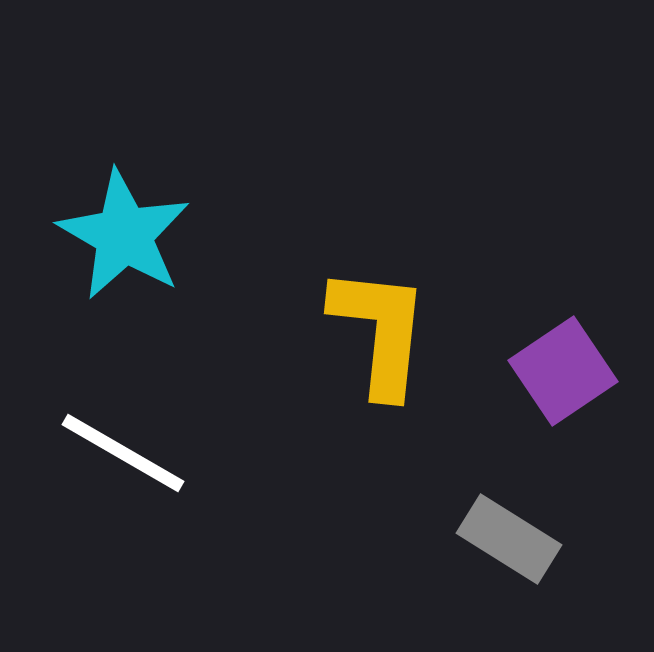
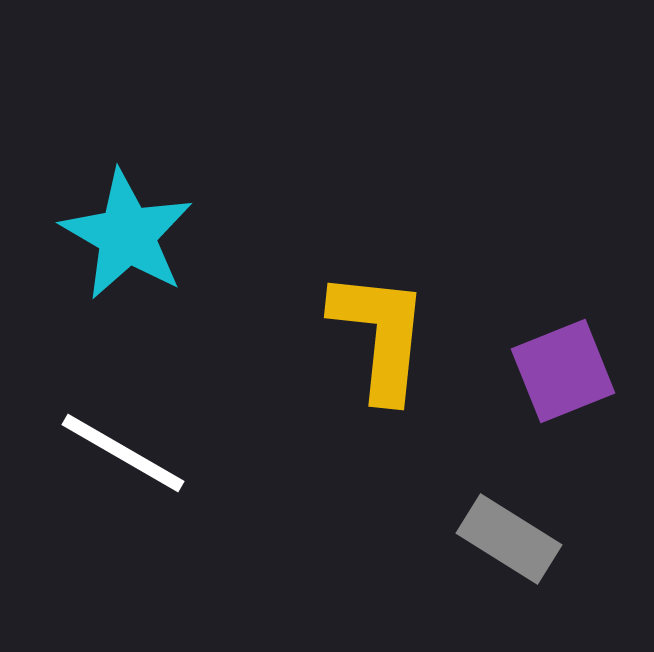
cyan star: moved 3 px right
yellow L-shape: moved 4 px down
purple square: rotated 12 degrees clockwise
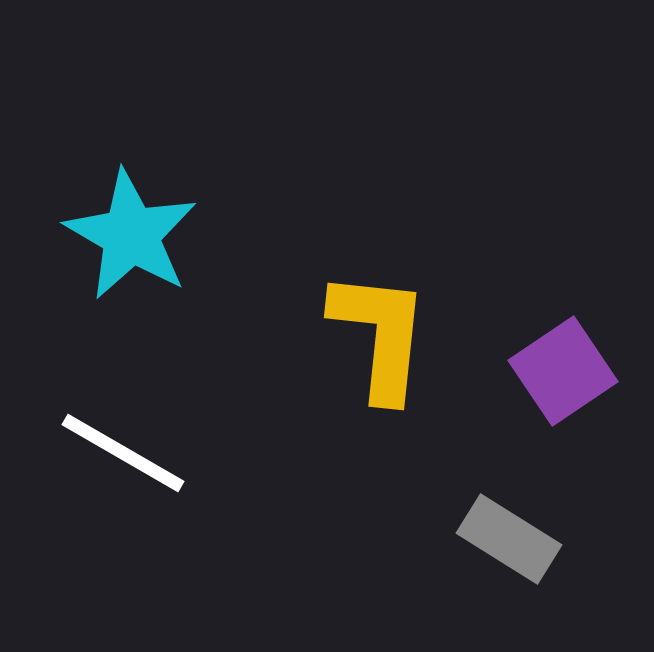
cyan star: moved 4 px right
purple square: rotated 12 degrees counterclockwise
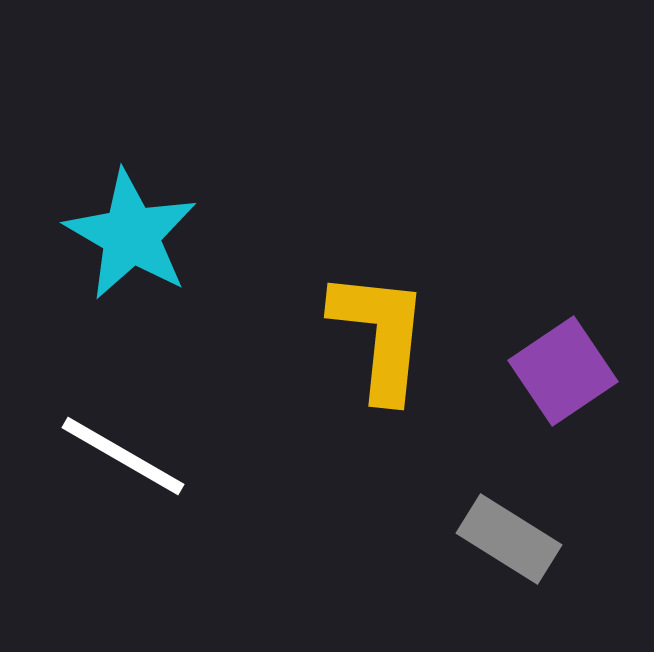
white line: moved 3 px down
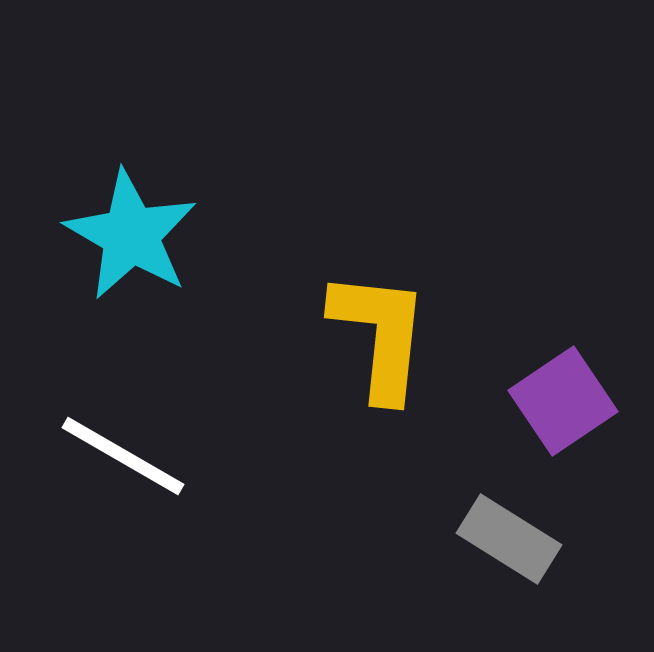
purple square: moved 30 px down
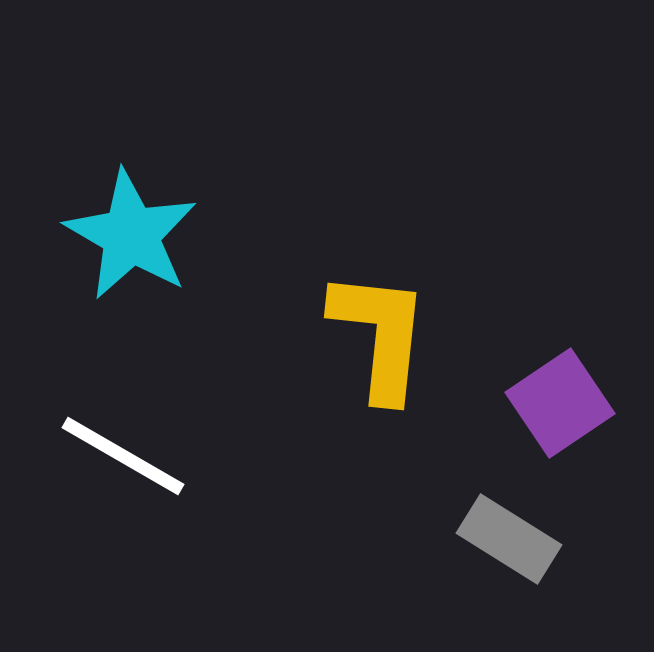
purple square: moved 3 px left, 2 px down
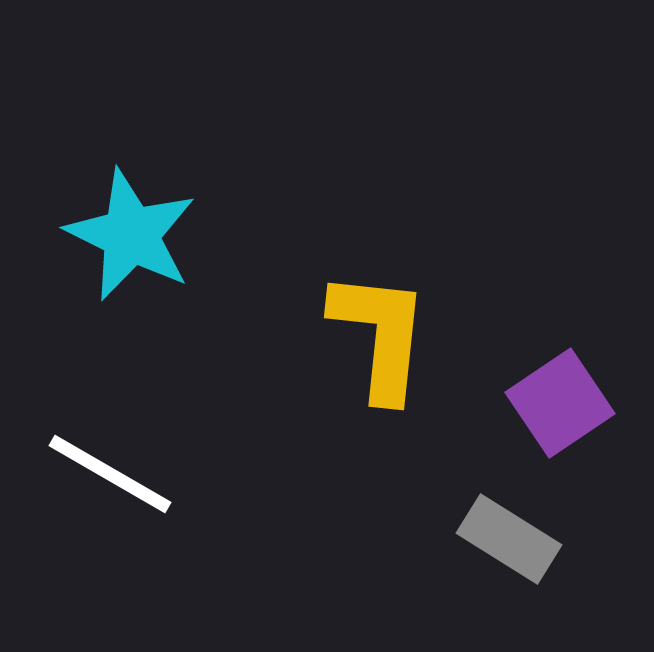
cyan star: rotated 4 degrees counterclockwise
white line: moved 13 px left, 18 px down
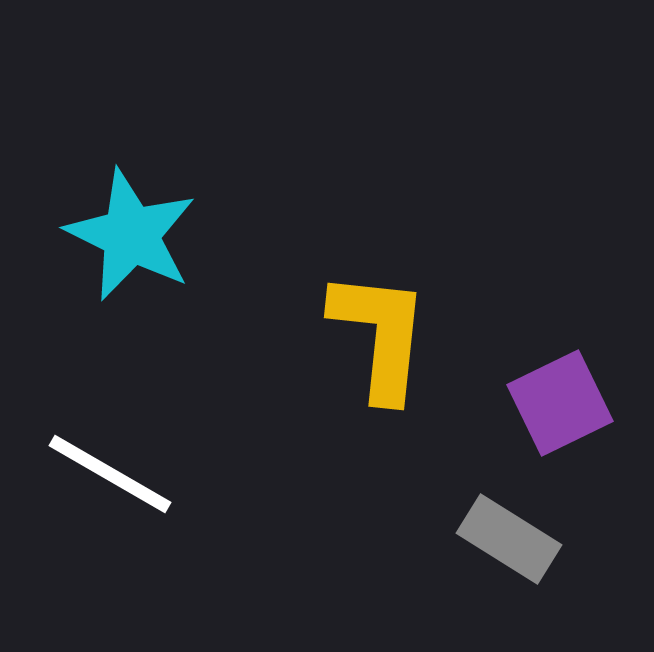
purple square: rotated 8 degrees clockwise
